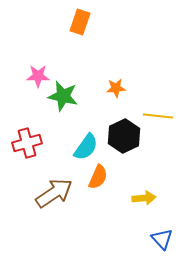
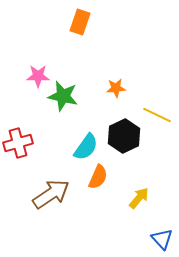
yellow line: moved 1 px left, 1 px up; rotated 20 degrees clockwise
red cross: moved 9 px left
brown arrow: moved 3 px left, 1 px down
yellow arrow: moved 5 px left; rotated 45 degrees counterclockwise
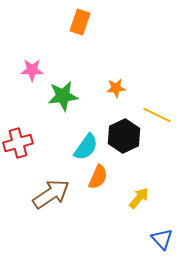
pink star: moved 6 px left, 6 px up
green star: rotated 20 degrees counterclockwise
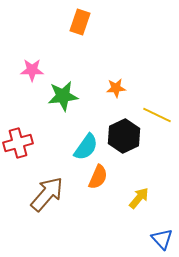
brown arrow: moved 4 px left; rotated 15 degrees counterclockwise
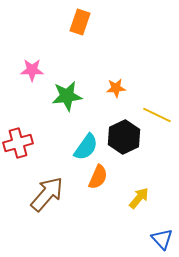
green star: moved 4 px right
black hexagon: moved 1 px down
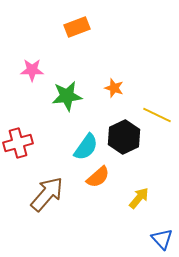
orange rectangle: moved 3 px left, 5 px down; rotated 50 degrees clockwise
orange star: moved 2 px left; rotated 24 degrees clockwise
orange semicircle: rotated 25 degrees clockwise
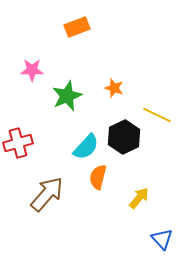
green star: rotated 16 degrees counterclockwise
cyan semicircle: rotated 8 degrees clockwise
orange semicircle: rotated 145 degrees clockwise
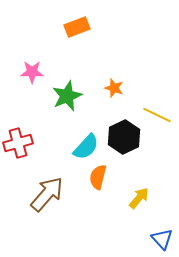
pink star: moved 2 px down
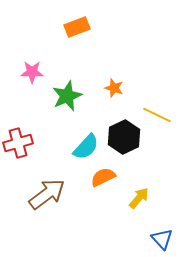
orange semicircle: moved 5 px right; rotated 50 degrees clockwise
brown arrow: rotated 12 degrees clockwise
